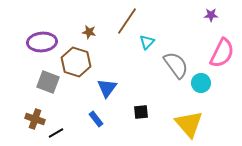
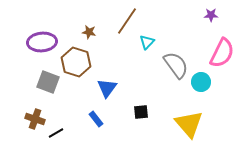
cyan circle: moved 1 px up
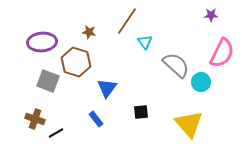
cyan triangle: moved 2 px left; rotated 21 degrees counterclockwise
gray semicircle: rotated 12 degrees counterclockwise
gray square: moved 1 px up
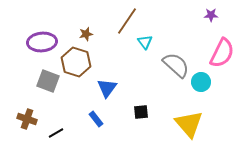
brown star: moved 3 px left, 2 px down; rotated 24 degrees counterclockwise
brown cross: moved 8 px left
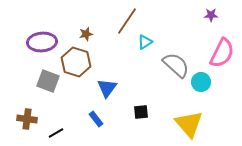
cyan triangle: rotated 35 degrees clockwise
brown cross: rotated 12 degrees counterclockwise
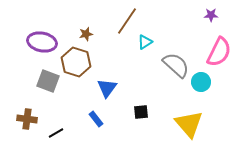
purple ellipse: rotated 16 degrees clockwise
pink semicircle: moved 3 px left, 1 px up
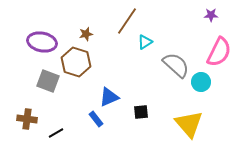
blue triangle: moved 2 px right, 9 px down; rotated 30 degrees clockwise
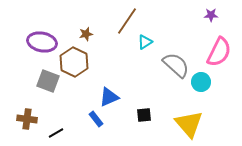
brown hexagon: moved 2 px left; rotated 8 degrees clockwise
black square: moved 3 px right, 3 px down
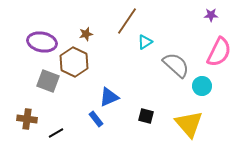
cyan circle: moved 1 px right, 4 px down
black square: moved 2 px right, 1 px down; rotated 21 degrees clockwise
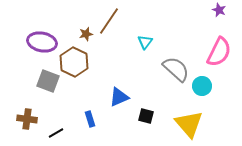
purple star: moved 8 px right, 5 px up; rotated 24 degrees clockwise
brown line: moved 18 px left
cyan triangle: rotated 21 degrees counterclockwise
gray semicircle: moved 4 px down
blue triangle: moved 10 px right
blue rectangle: moved 6 px left; rotated 21 degrees clockwise
